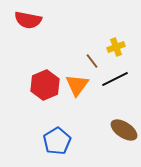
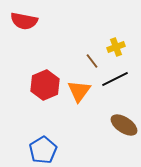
red semicircle: moved 4 px left, 1 px down
orange triangle: moved 2 px right, 6 px down
brown ellipse: moved 5 px up
blue pentagon: moved 14 px left, 9 px down
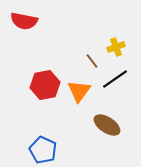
black line: rotated 8 degrees counterclockwise
red hexagon: rotated 12 degrees clockwise
brown ellipse: moved 17 px left
blue pentagon: rotated 16 degrees counterclockwise
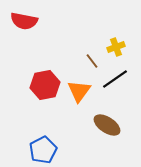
blue pentagon: rotated 20 degrees clockwise
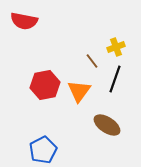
black line: rotated 36 degrees counterclockwise
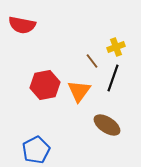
red semicircle: moved 2 px left, 4 px down
black line: moved 2 px left, 1 px up
blue pentagon: moved 7 px left
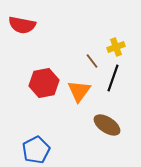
red hexagon: moved 1 px left, 2 px up
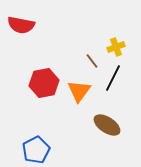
red semicircle: moved 1 px left
black line: rotated 8 degrees clockwise
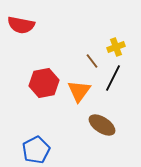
brown ellipse: moved 5 px left
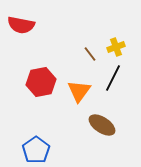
brown line: moved 2 px left, 7 px up
red hexagon: moved 3 px left, 1 px up
blue pentagon: rotated 8 degrees counterclockwise
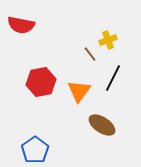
yellow cross: moved 8 px left, 7 px up
blue pentagon: moved 1 px left
